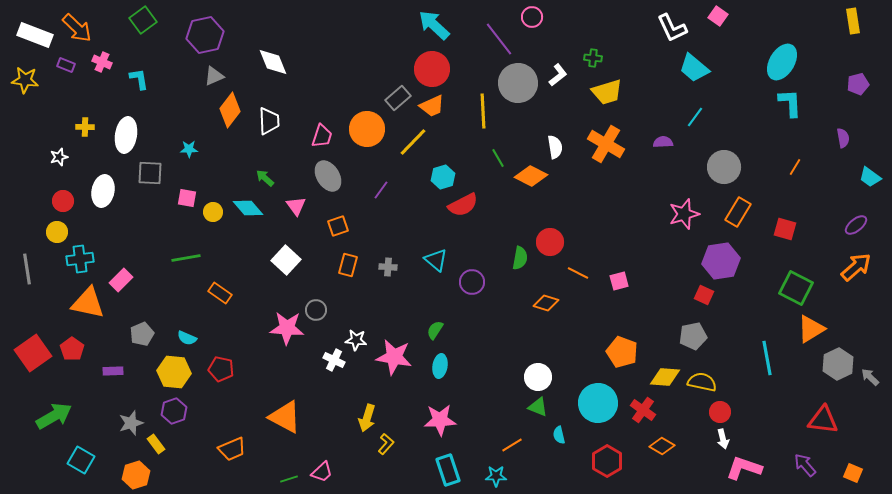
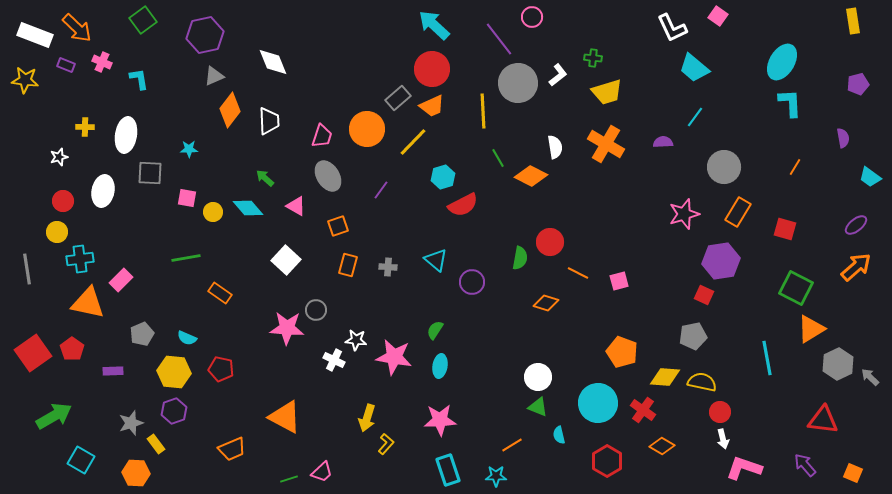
pink triangle at (296, 206): rotated 25 degrees counterclockwise
orange hexagon at (136, 475): moved 2 px up; rotated 20 degrees clockwise
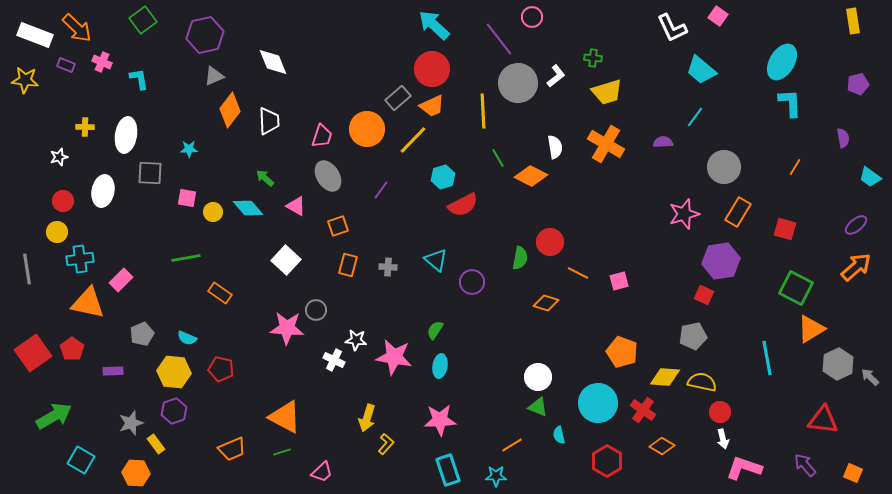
cyan trapezoid at (694, 68): moved 7 px right, 2 px down
white L-shape at (558, 75): moved 2 px left, 1 px down
yellow line at (413, 142): moved 2 px up
green line at (289, 479): moved 7 px left, 27 px up
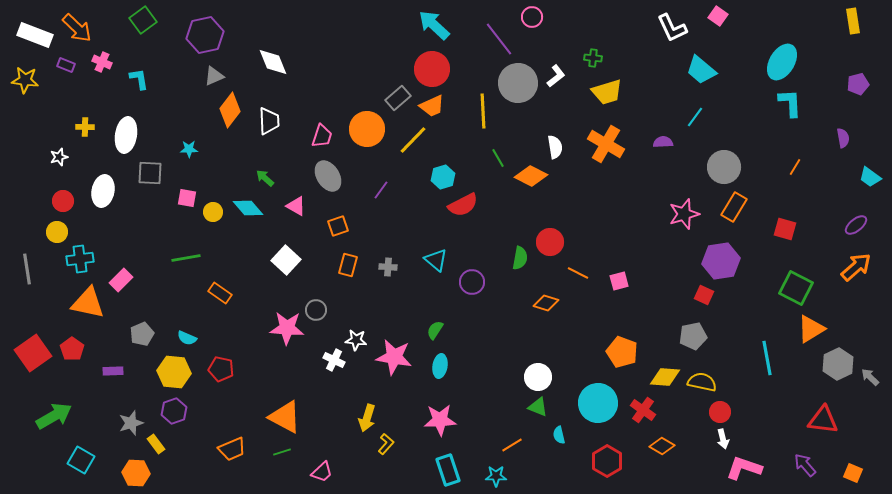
orange rectangle at (738, 212): moved 4 px left, 5 px up
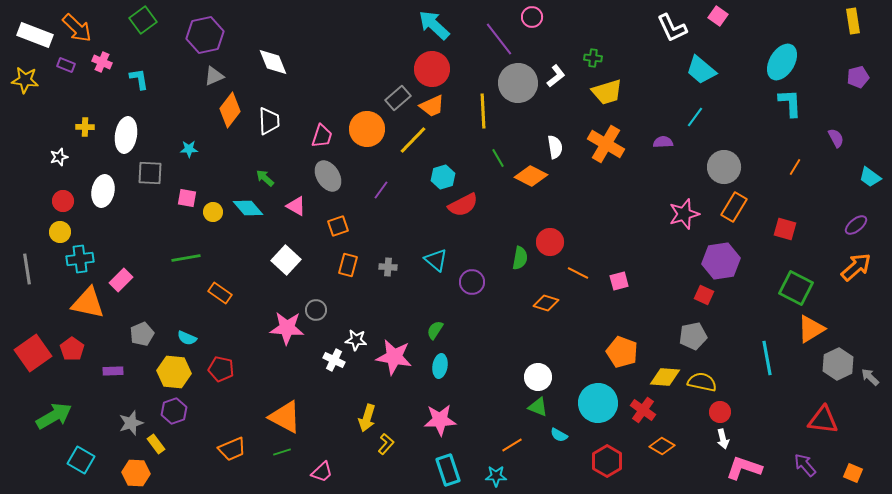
purple pentagon at (858, 84): moved 7 px up
purple semicircle at (843, 138): moved 7 px left; rotated 18 degrees counterclockwise
yellow circle at (57, 232): moved 3 px right
cyan semicircle at (559, 435): rotated 48 degrees counterclockwise
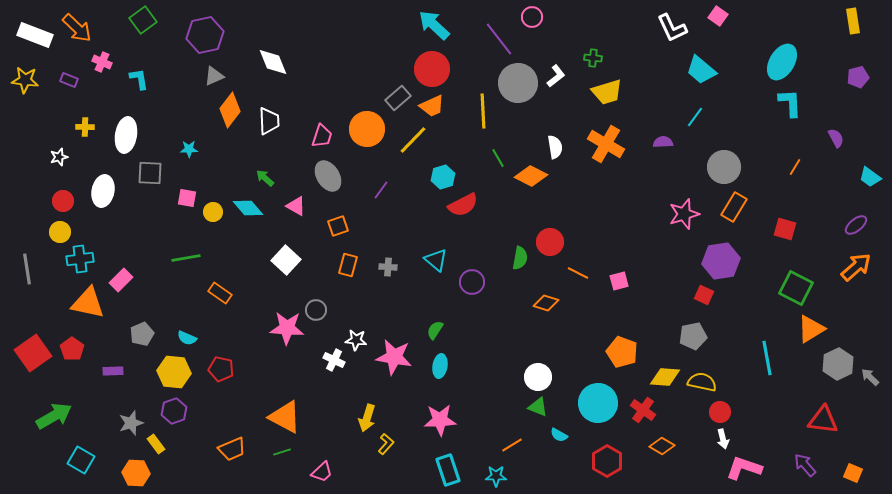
purple rectangle at (66, 65): moved 3 px right, 15 px down
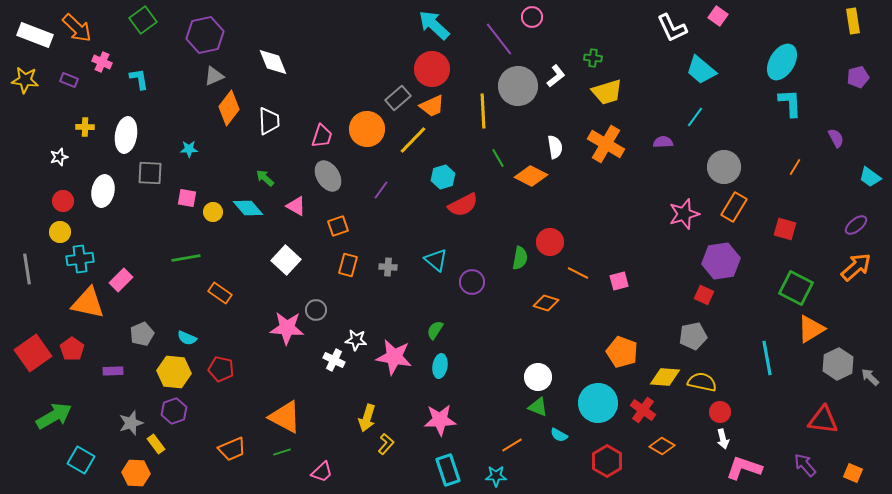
gray circle at (518, 83): moved 3 px down
orange diamond at (230, 110): moved 1 px left, 2 px up
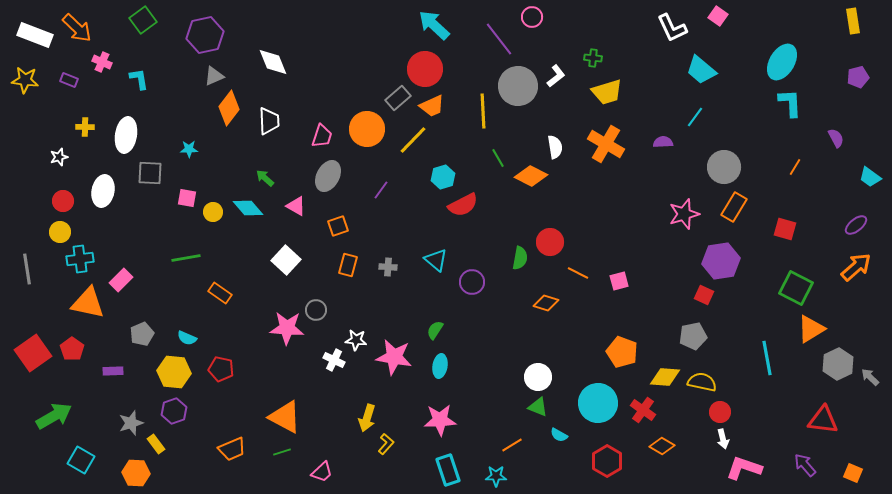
red circle at (432, 69): moved 7 px left
gray ellipse at (328, 176): rotated 60 degrees clockwise
